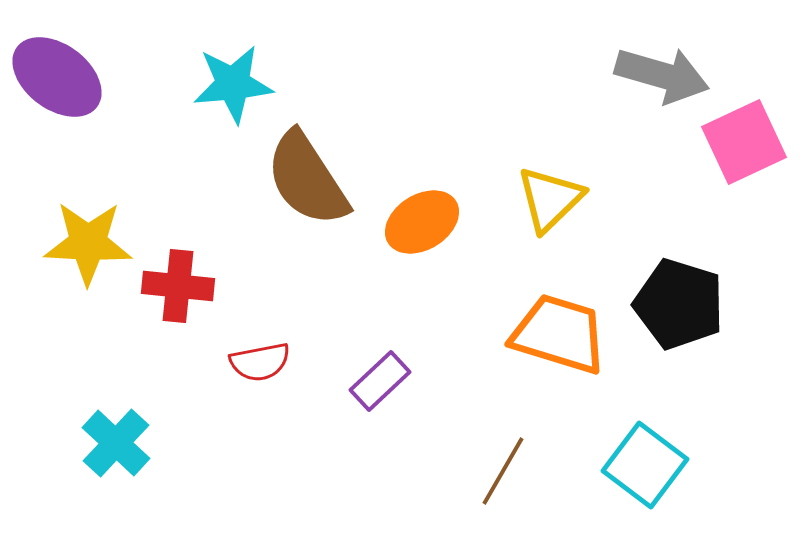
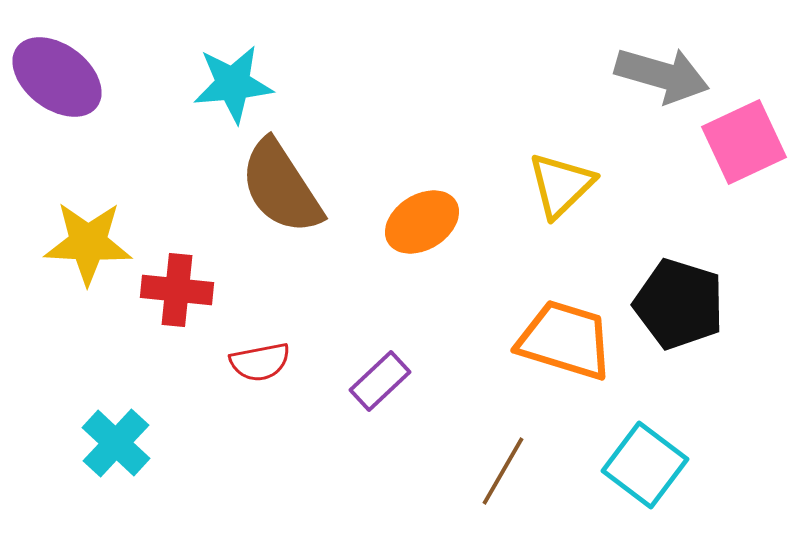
brown semicircle: moved 26 px left, 8 px down
yellow triangle: moved 11 px right, 14 px up
red cross: moved 1 px left, 4 px down
orange trapezoid: moved 6 px right, 6 px down
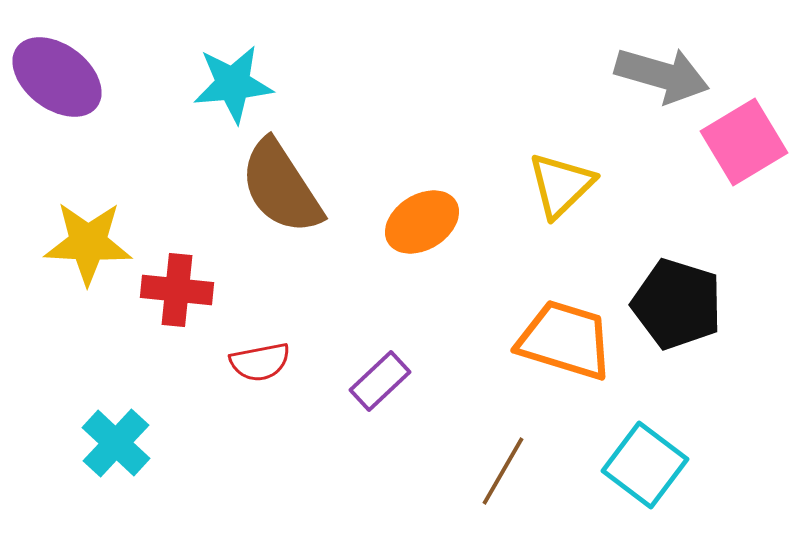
pink square: rotated 6 degrees counterclockwise
black pentagon: moved 2 px left
